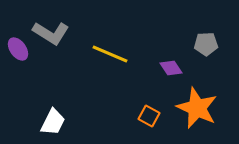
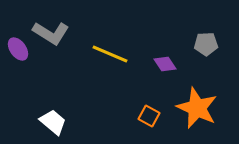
purple diamond: moved 6 px left, 4 px up
white trapezoid: rotated 76 degrees counterclockwise
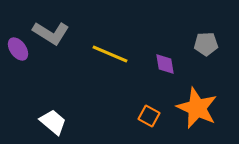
purple diamond: rotated 25 degrees clockwise
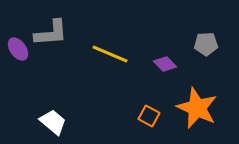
gray L-shape: rotated 36 degrees counterclockwise
purple diamond: rotated 35 degrees counterclockwise
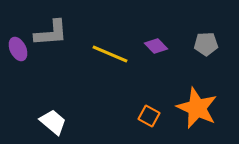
purple ellipse: rotated 10 degrees clockwise
purple diamond: moved 9 px left, 18 px up
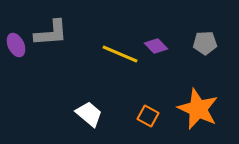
gray pentagon: moved 1 px left, 1 px up
purple ellipse: moved 2 px left, 4 px up
yellow line: moved 10 px right
orange star: moved 1 px right, 1 px down
orange square: moved 1 px left
white trapezoid: moved 36 px right, 8 px up
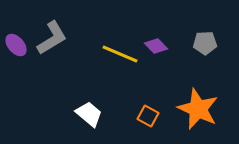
gray L-shape: moved 1 px right, 5 px down; rotated 27 degrees counterclockwise
purple ellipse: rotated 15 degrees counterclockwise
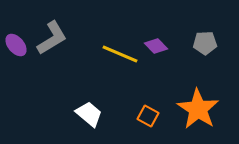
orange star: rotated 9 degrees clockwise
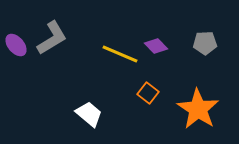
orange square: moved 23 px up; rotated 10 degrees clockwise
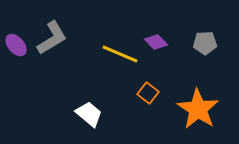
purple diamond: moved 4 px up
